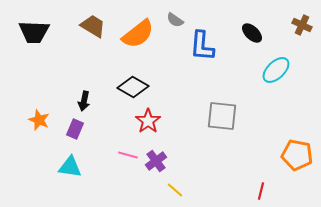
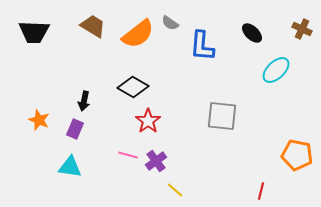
gray semicircle: moved 5 px left, 3 px down
brown cross: moved 4 px down
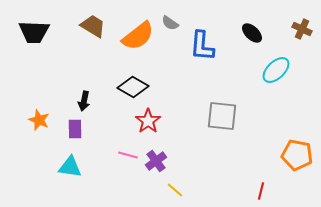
orange semicircle: moved 2 px down
purple rectangle: rotated 24 degrees counterclockwise
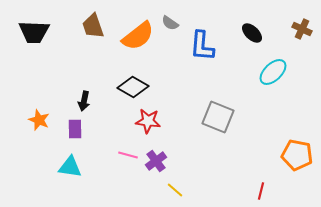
brown trapezoid: rotated 140 degrees counterclockwise
cyan ellipse: moved 3 px left, 2 px down
gray square: moved 4 px left, 1 px down; rotated 16 degrees clockwise
red star: rotated 30 degrees counterclockwise
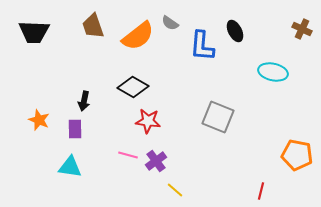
black ellipse: moved 17 px left, 2 px up; rotated 20 degrees clockwise
cyan ellipse: rotated 56 degrees clockwise
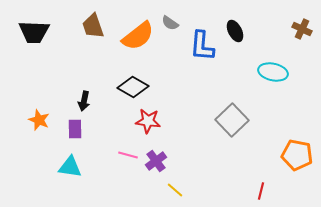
gray square: moved 14 px right, 3 px down; rotated 24 degrees clockwise
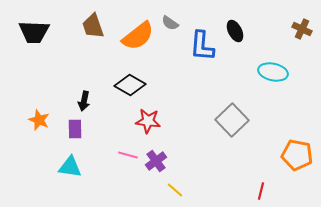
black diamond: moved 3 px left, 2 px up
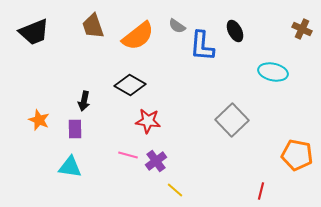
gray semicircle: moved 7 px right, 3 px down
black trapezoid: rotated 24 degrees counterclockwise
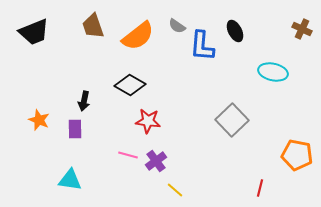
cyan triangle: moved 13 px down
red line: moved 1 px left, 3 px up
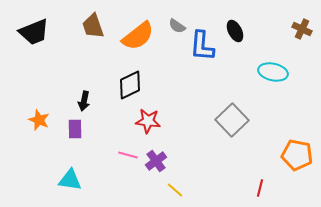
black diamond: rotated 56 degrees counterclockwise
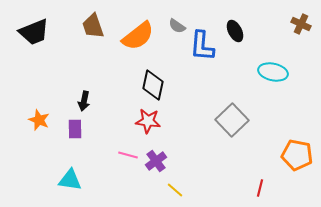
brown cross: moved 1 px left, 5 px up
black diamond: moved 23 px right; rotated 52 degrees counterclockwise
